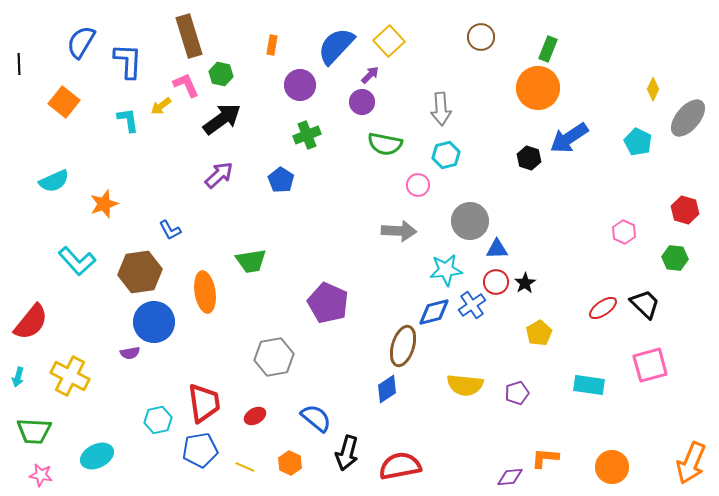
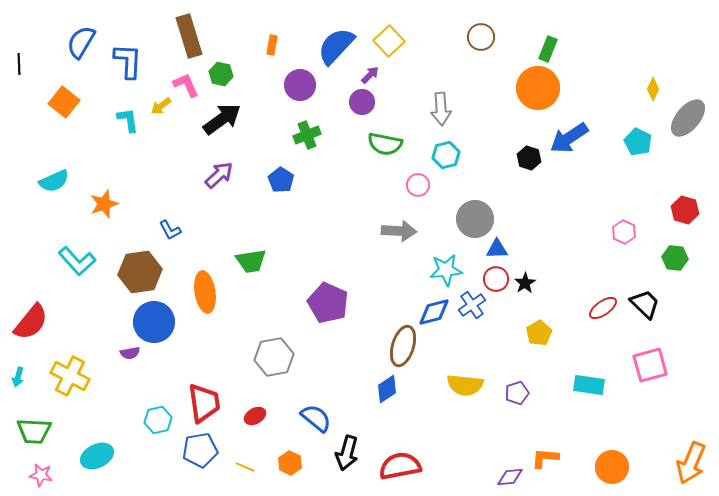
gray circle at (470, 221): moved 5 px right, 2 px up
red circle at (496, 282): moved 3 px up
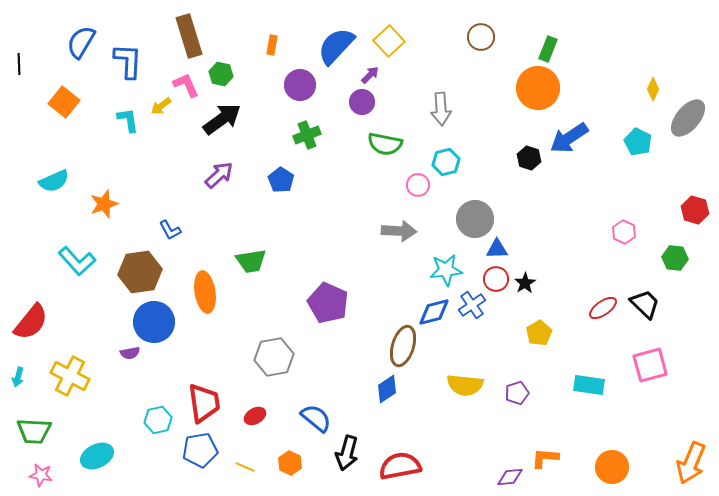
cyan hexagon at (446, 155): moved 7 px down
red hexagon at (685, 210): moved 10 px right
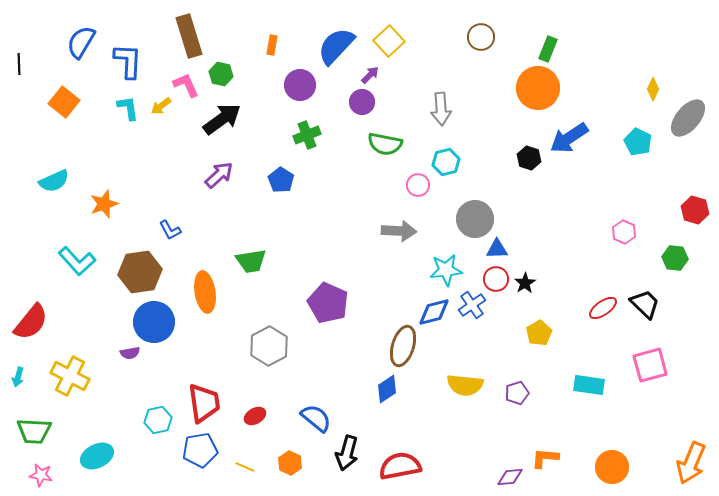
cyan L-shape at (128, 120): moved 12 px up
gray hexagon at (274, 357): moved 5 px left, 11 px up; rotated 18 degrees counterclockwise
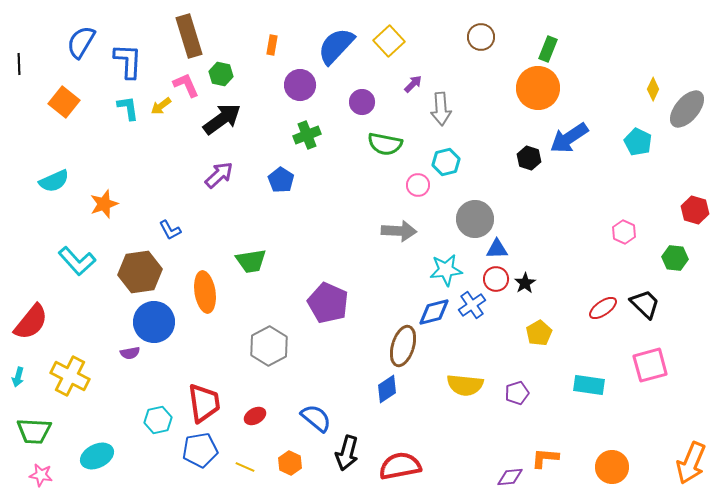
purple arrow at (370, 75): moved 43 px right, 9 px down
gray ellipse at (688, 118): moved 1 px left, 9 px up
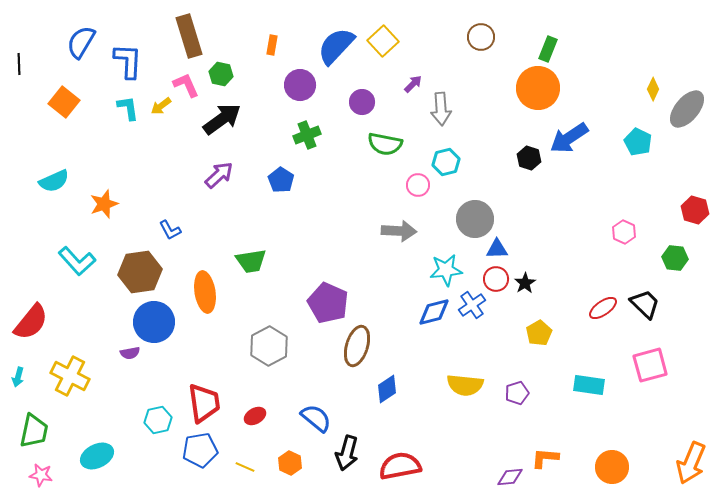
yellow square at (389, 41): moved 6 px left
brown ellipse at (403, 346): moved 46 px left
green trapezoid at (34, 431): rotated 81 degrees counterclockwise
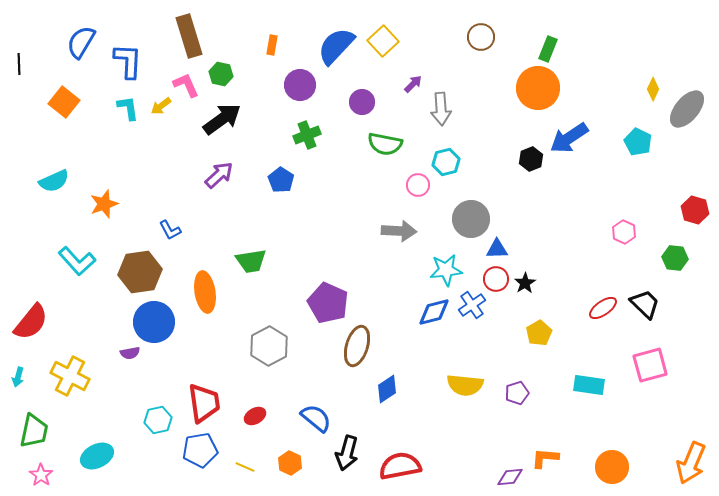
black hexagon at (529, 158): moved 2 px right, 1 px down; rotated 20 degrees clockwise
gray circle at (475, 219): moved 4 px left
pink star at (41, 475): rotated 25 degrees clockwise
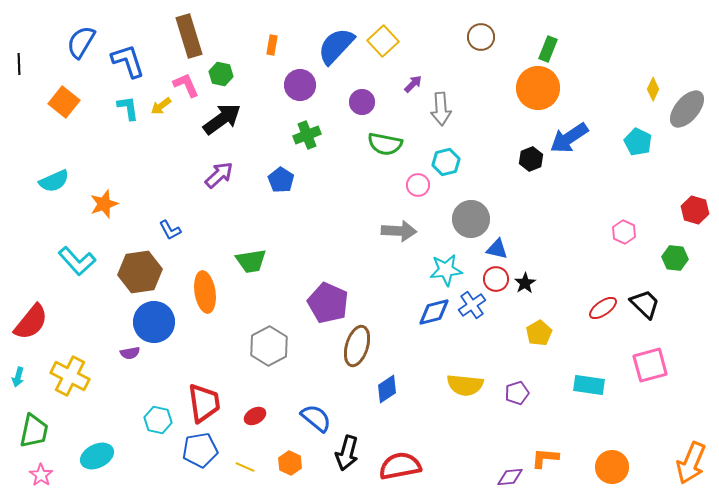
blue L-shape at (128, 61): rotated 21 degrees counterclockwise
blue triangle at (497, 249): rotated 15 degrees clockwise
cyan hexagon at (158, 420): rotated 24 degrees clockwise
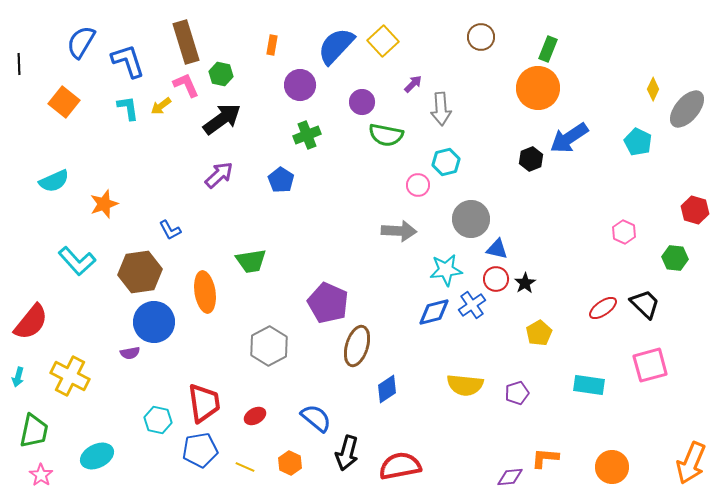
brown rectangle at (189, 36): moved 3 px left, 6 px down
green semicircle at (385, 144): moved 1 px right, 9 px up
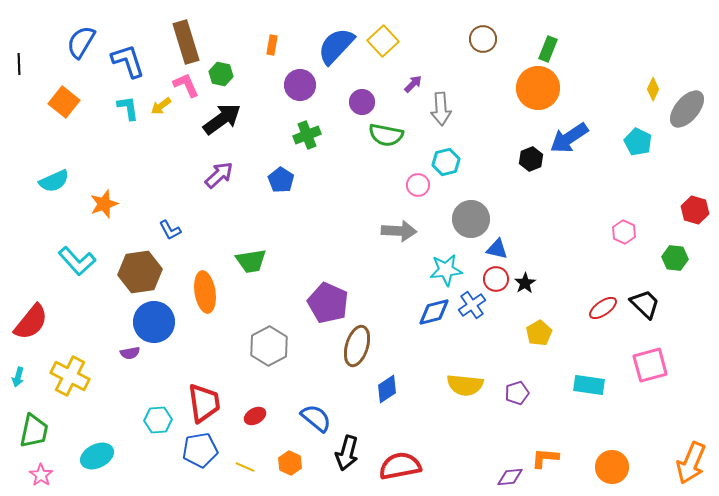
brown circle at (481, 37): moved 2 px right, 2 px down
cyan hexagon at (158, 420): rotated 16 degrees counterclockwise
